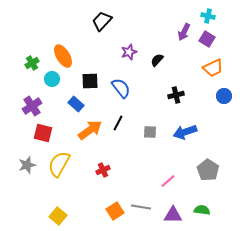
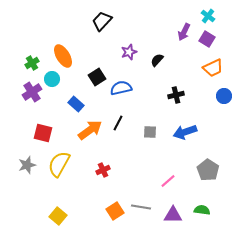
cyan cross: rotated 24 degrees clockwise
black square: moved 7 px right, 4 px up; rotated 30 degrees counterclockwise
blue semicircle: rotated 65 degrees counterclockwise
purple cross: moved 14 px up
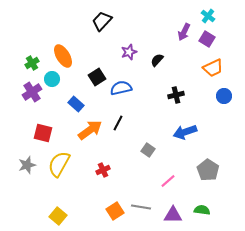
gray square: moved 2 px left, 18 px down; rotated 32 degrees clockwise
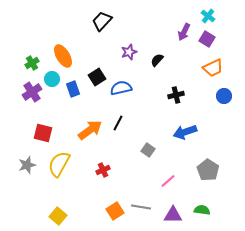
blue rectangle: moved 3 px left, 15 px up; rotated 28 degrees clockwise
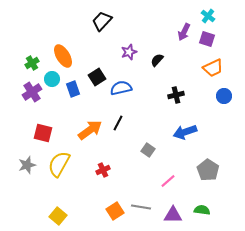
purple square: rotated 14 degrees counterclockwise
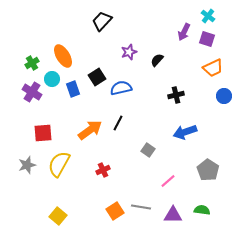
purple cross: rotated 24 degrees counterclockwise
red square: rotated 18 degrees counterclockwise
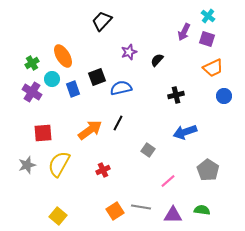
black square: rotated 12 degrees clockwise
